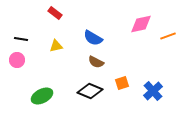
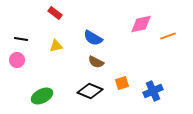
blue cross: rotated 18 degrees clockwise
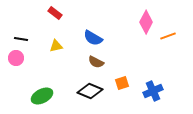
pink diamond: moved 5 px right, 2 px up; rotated 50 degrees counterclockwise
pink circle: moved 1 px left, 2 px up
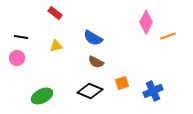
black line: moved 2 px up
pink circle: moved 1 px right
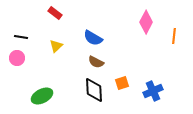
orange line: moved 6 px right; rotated 63 degrees counterclockwise
yellow triangle: rotated 32 degrees counterclockwise
black diamond: moved 4 px right, 1 px up; rotated 65 degrees clockwise
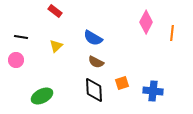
red rectangle: moved 2 px up
orange line: moved 2 px left, 3 px up
pink circle: moved 1 px left, 2 px down
blue cross: rotated 30 degrees clockwise
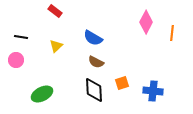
green ellipse: moved 2 px up
